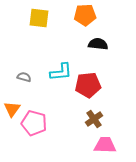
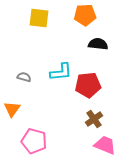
pink pentagon: moved 18 px down
pink trapezoid: rotated 20 degrees clockwise
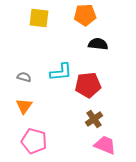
orange triangle: moved 12 px right, 3 px up
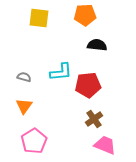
black semicircle: moved 1 px left, 1 px down
pink pentagon: rotated 25 degrees clockwise
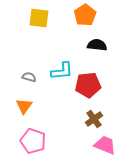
orange pentagon: rotated 30 degrees counterclockwise
cyan L-shape: moved 1 px right, 1 px up
gray semicircle: moved 5 px right
pink pentagon: moved 1 px left; rotated 20 degrees counterclockwise
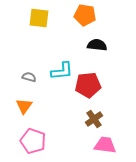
orange pentagon: rotated 30 degrees counterclockwise
pink trapezoid: rotated 15 degrees counterclockwise
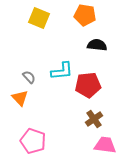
yellow square: rotated 15 degrees clockwise
gray semicircle: rotated 32 degrees clockwise
orange triangle: moved 4 px left, 8 px up; rotated 18 degrees counterclockwise
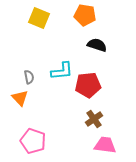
black semicircle: rotated 12 degrees clockwise
gray semicircle: rotated 32 degrees clockwise
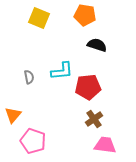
red pentagon: moved 2 px down
orange triangle: moved 7 px left, 17 px down; rotated 24 degrees clockwise
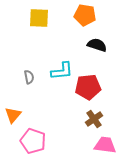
yellow square: rotated 20 degrees counterclockwise
